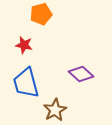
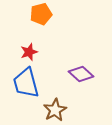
red star: moved 5 px right, 7 px down; rotated 30 degrees counterclockwise
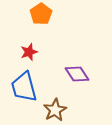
orange pentagon: rotated 20 degrees counterclockwise
purple diamond: moved 4 px left; rotated 15 degrees clockwise
blue trapezoid: moved 2 px left, 4 px down
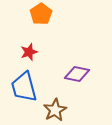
purple diamond: rotated 45 degrees counterclockwise
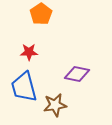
red star: rotated 18 degrees clockwise
brown star: moved 5 px up; rotated 20 degrees clockwise
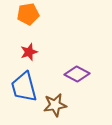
orange pentagon: moved 13 px left; rotated 25 degrees clockwise
red star: rotated 18 degrees counterclockwise
purple diamond: rotated 15 degrees clockwise
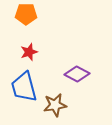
orange pentagon: moved 2 px left; rotated 10 degrees clockwise
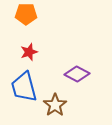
brown star: rotated 25 degrees counterclockwise
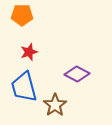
orange pentagon: moved 4 px left, 1 px down
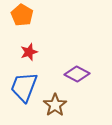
orange pentagon: rotated 30 degrees clockwise
blue trapezoid: rotated 36 degrees clockwise
